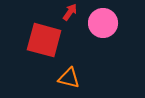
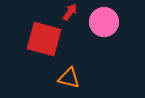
pink circle: moved 1 px right, 1 px up
red square: moved 1 px up
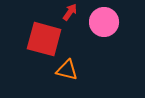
orange triangle: moved 2 px left, 8 px up
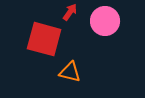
pink circle: moved 1 px right, 1 px up
orange triangle: moved 3 px right, 2 px down
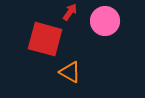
red square: moved 1 px right
orange triangle: rotated 15 degrees clockwise
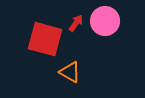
red arrow: moved 6 px right, 11 px down
